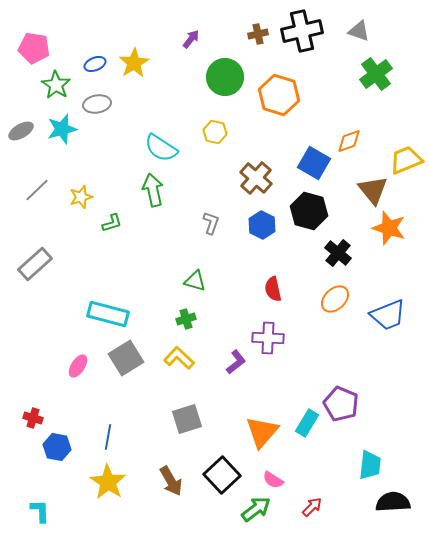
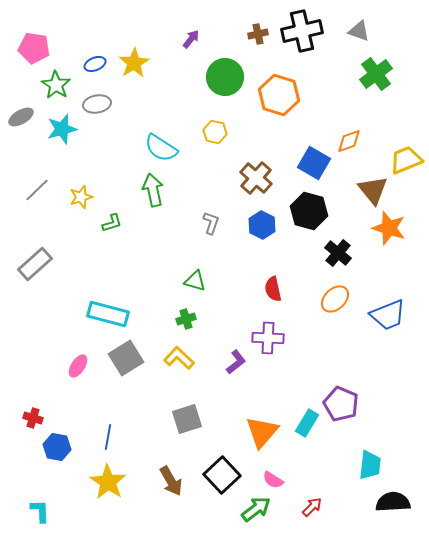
gray ellipse at (21, 131): moved 14 px up
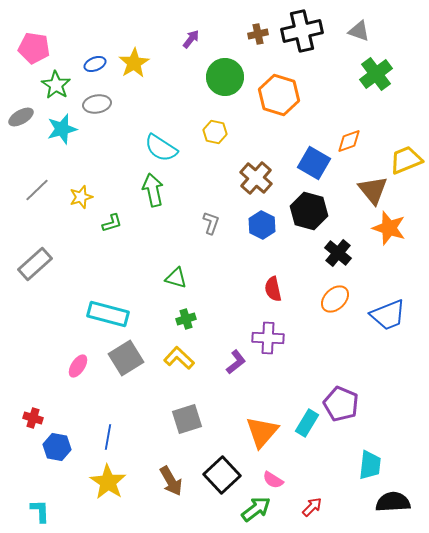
green triangle at (195, 281): moved 19 px left, 3 px up
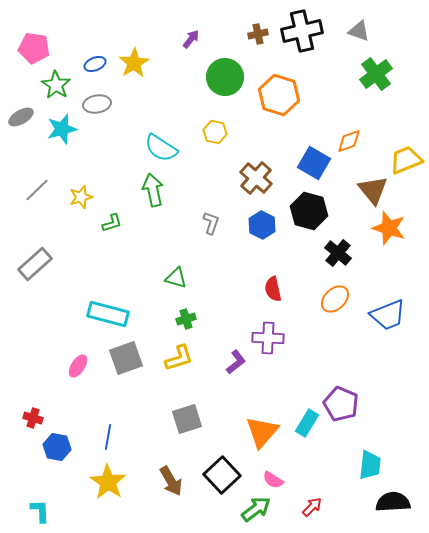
gray square at (126, 358): rotated 12 degrees clockwise
yellow L-shape at (179, 358): rotated 120 degrees clockwise
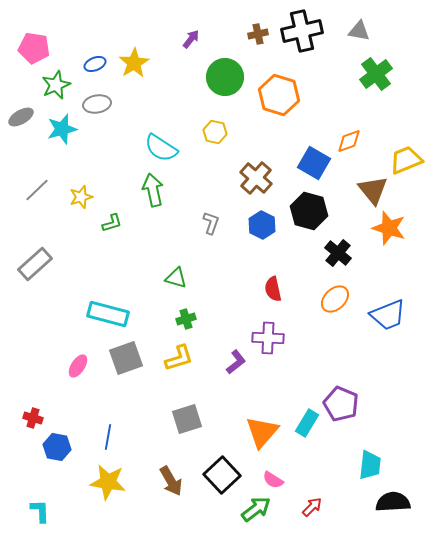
gray triangle at (359, 31): rotated 10 degrees counterclockwise
green star at (56, 85): rotated 16 degrees clockwise
yellow star at (108, 482): rotated 24 degrees counterclockwise
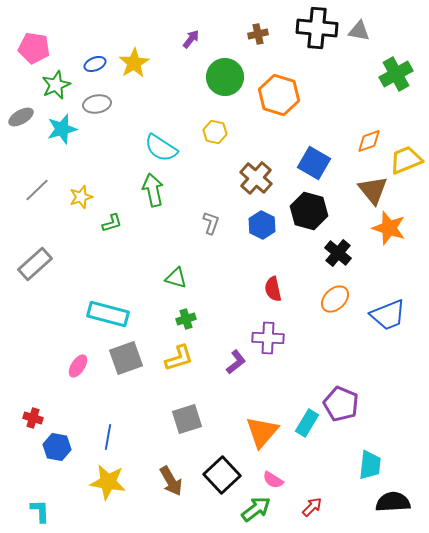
black cross at (302, 31): moved 15 px right, 3 px up; rotated 18 degrees clockwise
green cross at (376, 74): moved 20 px right; rotated 8 degrees clockwise
orange diamond at (349, 141): moved 20 px right
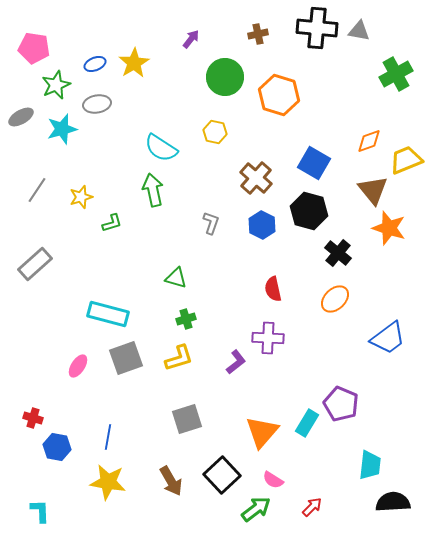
gray line at (37, 190): rotated 12 degrees counterclockwise
blue trapezoid at (388, 315): moved 23 px down; rotated 15 degrees counterclockwise
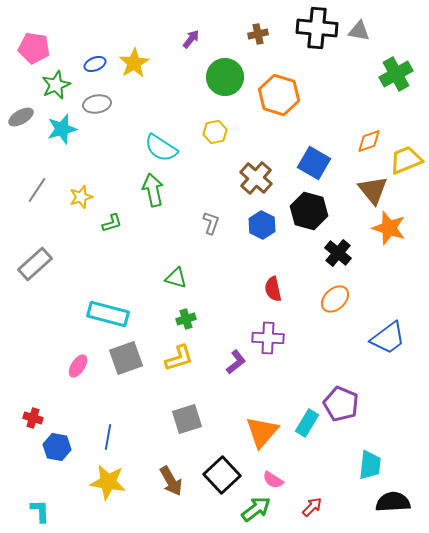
yellow hexagon at (215, 132): rotated 25 degrees counterclockwise
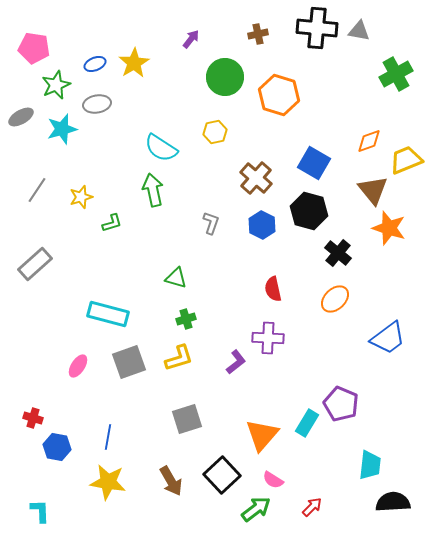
gray square at (126, 358): moved 3 px right, 4 px down
orange triangle at (262, 432): moved 3 px down
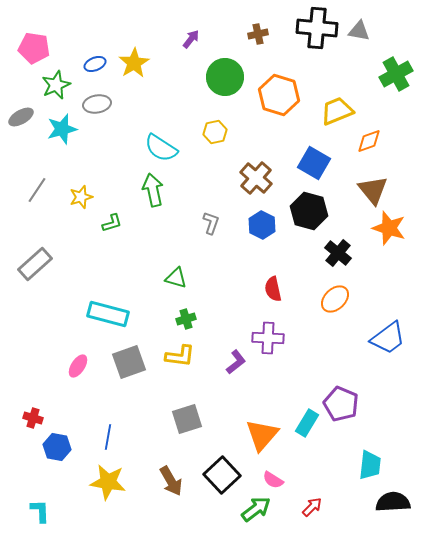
yellow trapezoid at (406, 160): moved 69 px left, 49 px up
yellow L-shape at (179, 358): moved 1 px right, 2 px up; rotated 24 degrees clockwise
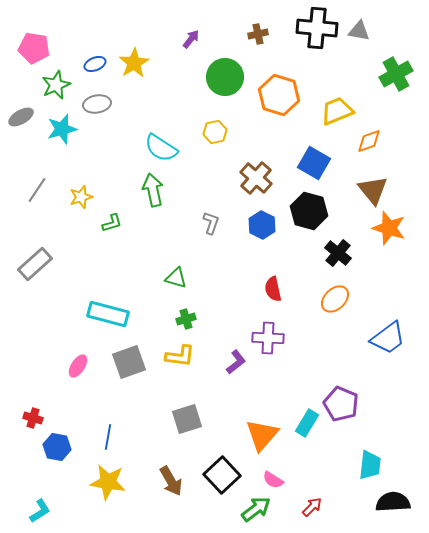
cyan L-shape at (40, 511): rotated 60 degrees clockwise
